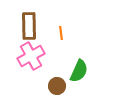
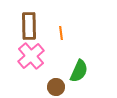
pink cross: rotated 12 degrees counterclockwise
brown circle: moved 1 px left, 1 px down
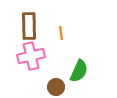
pink cross: rotated 28 degrees clockwise
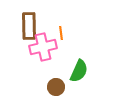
pink cross: moved 12 px right, 9 px up
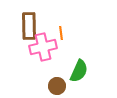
brown circle: moved 1 px right, 1 px up
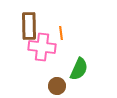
pink cross: moved 1 px left; rotated 20 degrees clockwise
green semicircle: moved 2 px up
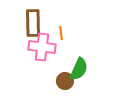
brown rectangle: moved 4 px right, 3 px up
brown circle: moved 8 px right, 5 px up
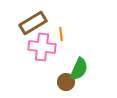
brown rectangle: rotated 60 degrees clockwise
orange line: moved 1 px down
brown circle: moved 1 px right, 1 px down
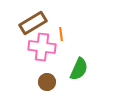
brown circle: moved 19 px left
